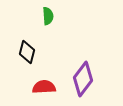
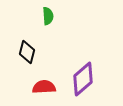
purple diamond: rotated 12 degrees clockwise
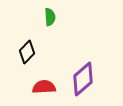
green semicircle: moved 2 px right, 1 px down
black diamond: rotated 30 degrees clockwise
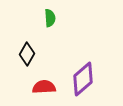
green semicircle: moved 1 px down
black diamond: moved 2 px down; rotated 15 degrees counterclockwise
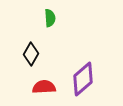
black diamond: moved 4 px right
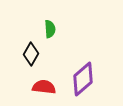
green semicircle: moved 11 px down
red semicircle: rotated 10 degrees clockwise
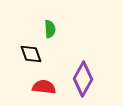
black diamond: rotated 50 degrees counterclockwise
purple diamond: rotated 20 degrees counterclockwise
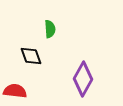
black diamond: moved 2 px down
red semicircle: moved 29 px left, 4 px down
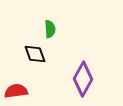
black diamond: moved 4 px right, 2 px up
red semicircle: moved 1 px right; rotated 15 degrees counterclockwise
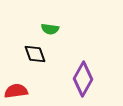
green semicircle: rotated 102 degrees clockwise
